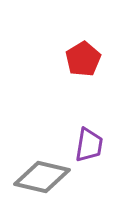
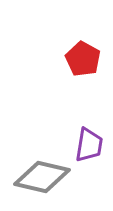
red pentagon: rotated 12 degrees counterclockwise
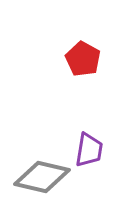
purple trapezoid: moved 5 px down
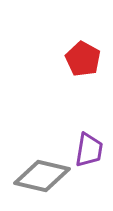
gray diamond: moved 1 px up
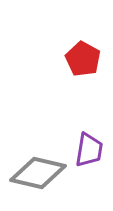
gray diamond: moved 4 px left, 3 px up
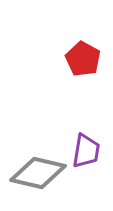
purple trapezoid: moved 3 px left, 1 px down
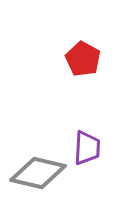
purple trapezoid: moved 1 px right, 3 px up; rotated 6 degrees counterclockwise
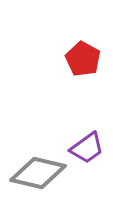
purple trapezoid: rotated 51 degrees clockwise
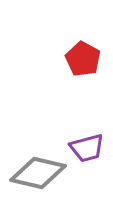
purple trapezoid: rotated 21 degrees clockwise
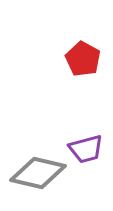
purple trapezoid: moved 1 px left, 1 px down
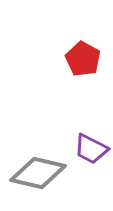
purple trapezoid: moved 5 px right; rotated 42 degrees clockwise
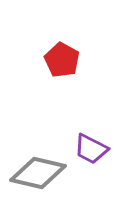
red pentagon: moved 21 px left, 1 px down
